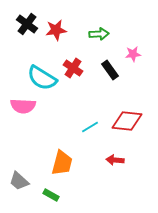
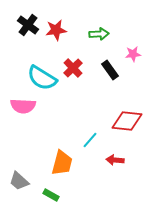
black cross: moved 1 px right, 1 px down
red cross: rotated 12 degrees clockwise
cyan line: moved 13 px down; rotated 18 degrees counterclockwise
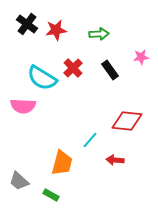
black cross: moved 1 px left, 1 px up
pink star: moved 8 px right, 3 px down
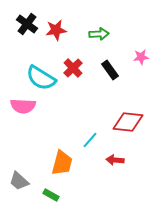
cyan semicircle: moved 1 px left
red diamond: moved 1 px right, 1 px down
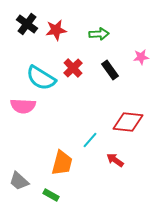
red arrow: rotated 30 degrees clockwise
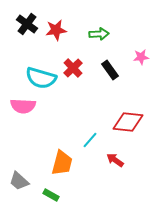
cyan semicircle: rotated 16 degrees counterclockwise
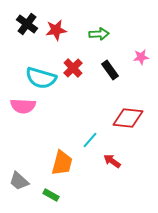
red diamond: moved 4 px up
red arrow: moved 3 px left, 1 px down
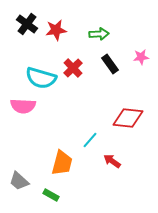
black rectangle: moved 6 px up
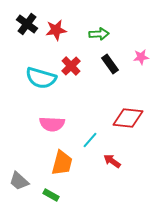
red cross: moved 2 px left, 2 px up
pink semicircle: moved 29 px right, 18 px down
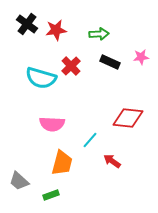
black rectangle: moved 2 px up; rotated 30 degrees counterclockwise
green rectangle: rotated 49 degrees counterclockwise
